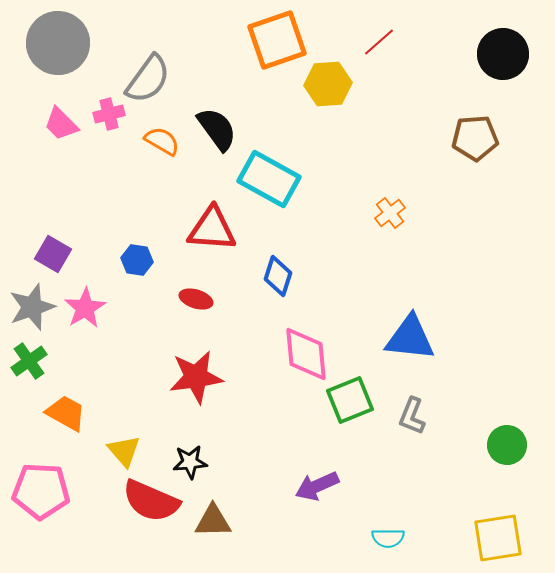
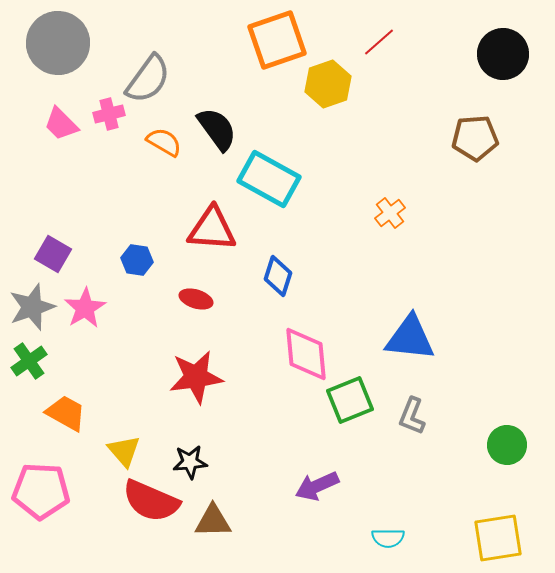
yellow hexagon: rotated 15 degrees counterclockwise
orange semicircle: moved 2 px right, 1 px down
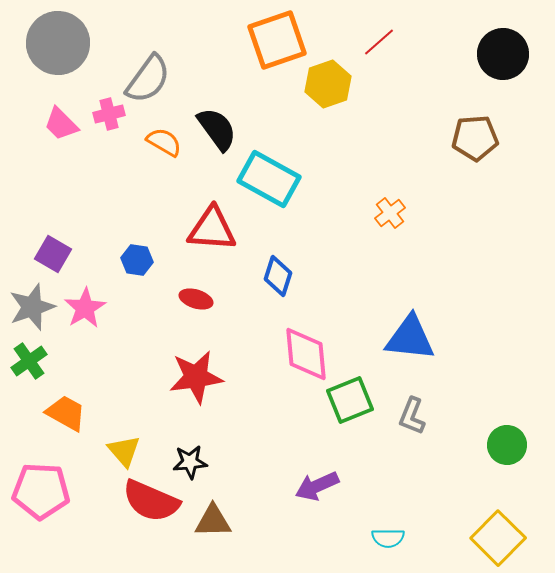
yellow square: rotated 36 degrees counterclockwise
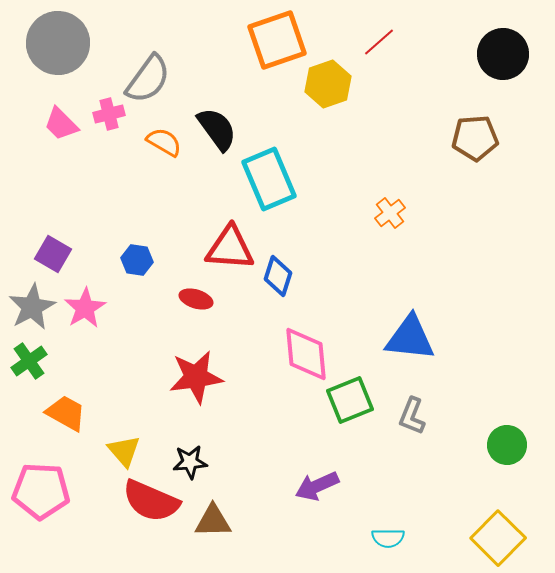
cyan rectangle: rotated 38 degrees clockwise
red triangle: moved 18 px right, 19 px down
gray star: rotated 9 degrees counterclockwise
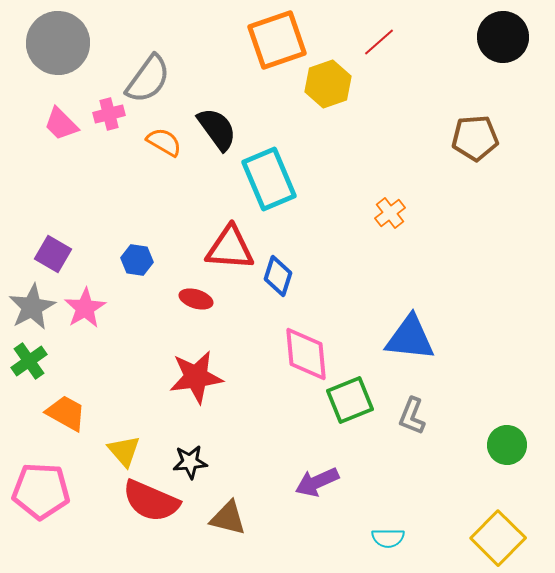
black circle: moved 17 px up
purple arrow: moved 4 px up
brown triangle: moved 15 px right, 3 px up; rotated 15 degrees clockwise
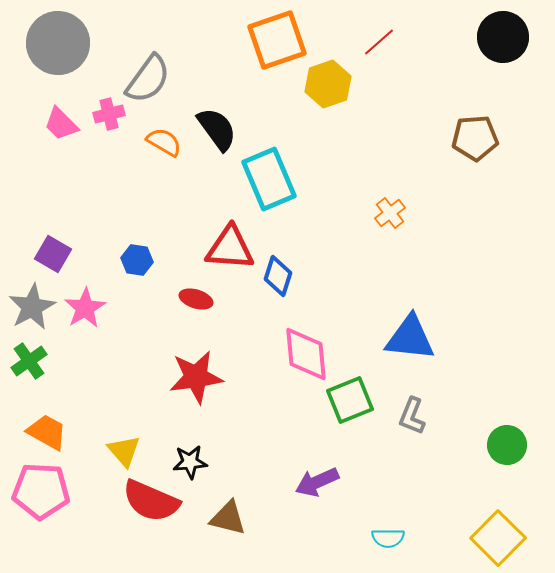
orange trapezoid: moved 19 px left, 19 px down
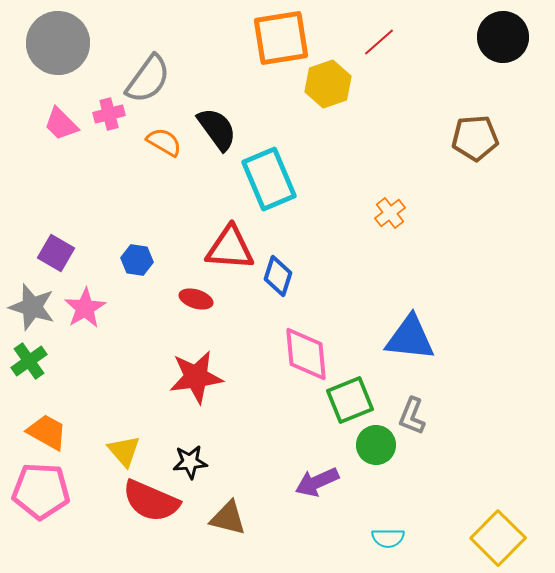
orange square: moved 4 px right, 2 px up; rotated 10 degrees clockwise
purple square: moved 3 px right, 1 px up
gray star: rotated 27 degrees counterclockwise
green circle: moved 131 px left
